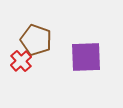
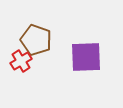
red cross: rotated 10 degrees clockwise
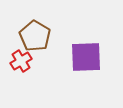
brown pentagon: moved 1 px left, 4 px up; rotated 12 degrees clockwise
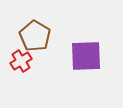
purple square: moved 1 px up
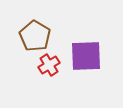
red cross: moved 28 px right, 4 px down
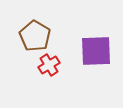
purple square: moved 10 px right, 5 px up
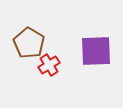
brown pentagon: moved 6 px left, 7 px down
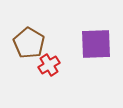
purple square: moved 7 px up
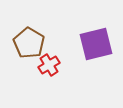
purple square: rotated 12 degrees counterclockwise
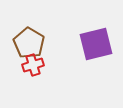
red cross: moved 16 px left; rotated 15 degrees clockwise
